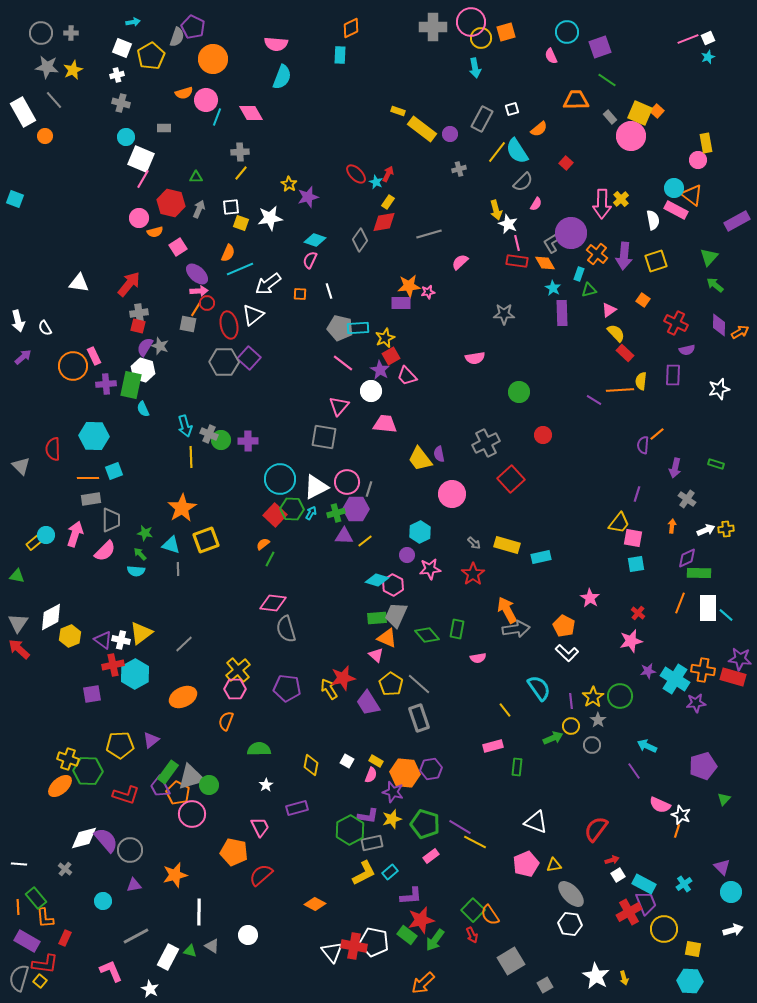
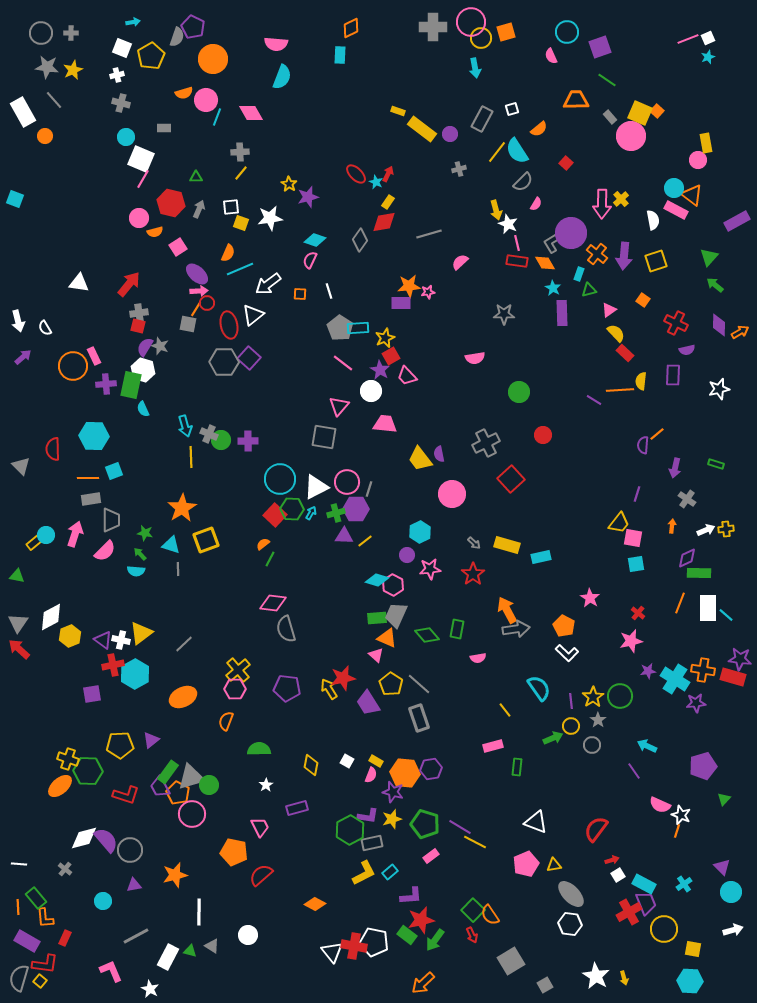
gray pentagon at (340, 328): rotated 20 degrees clockwise
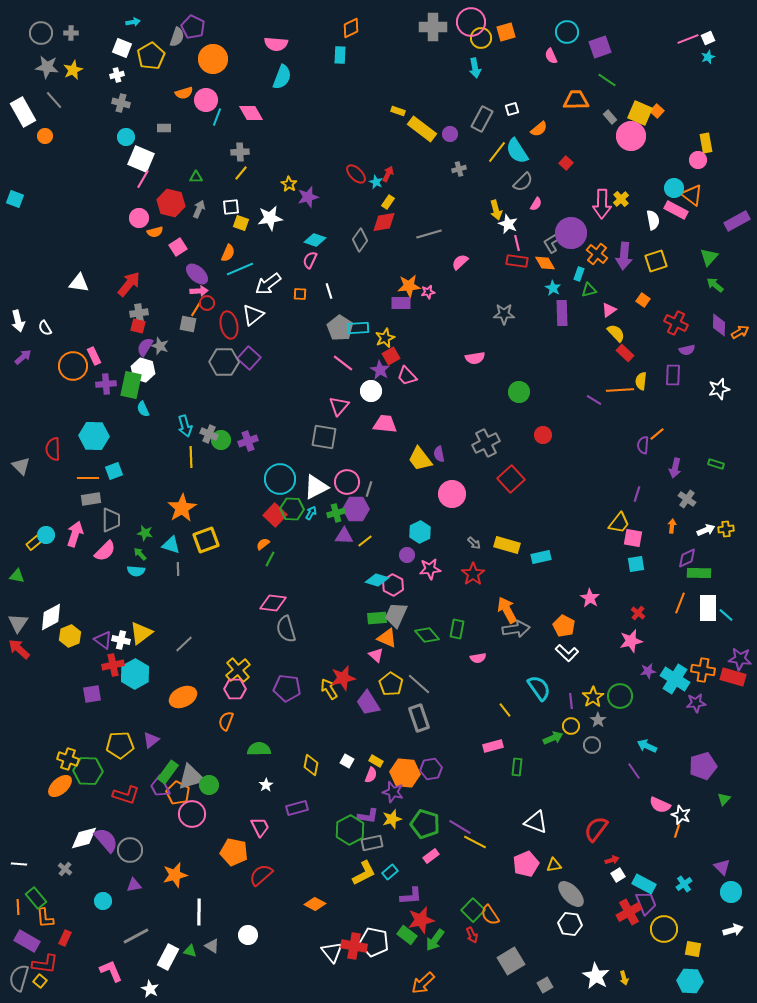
purple cross at (248, 441): rotated 18 degrees counterclockwise
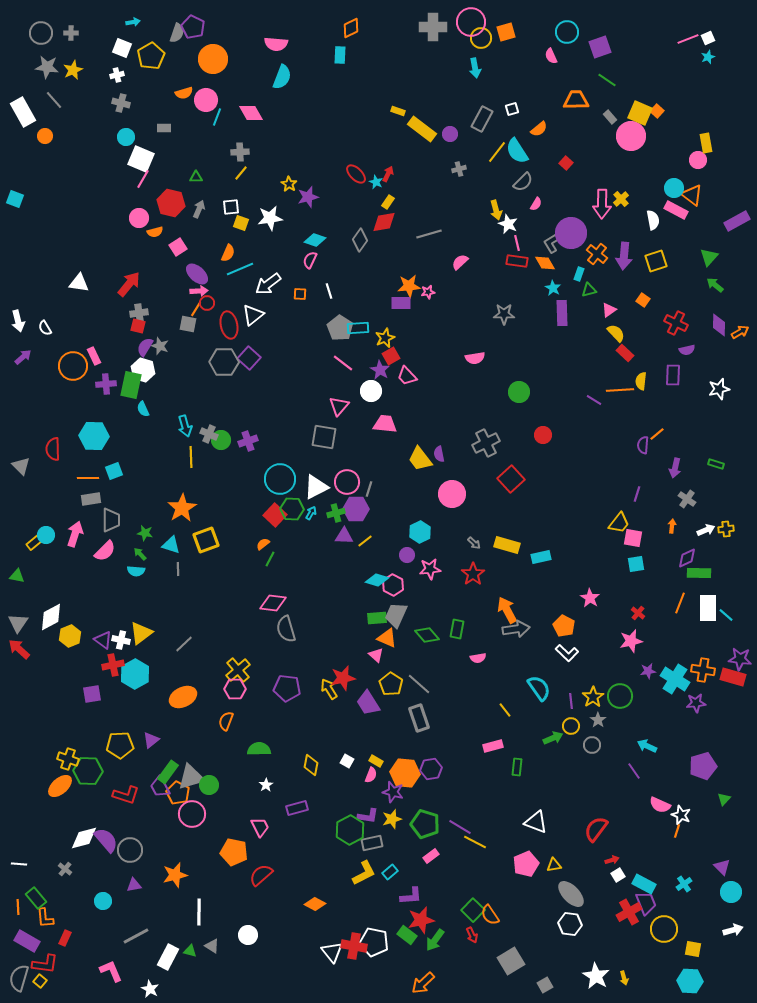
gray semicircle at (177, 37): moved 4 px up
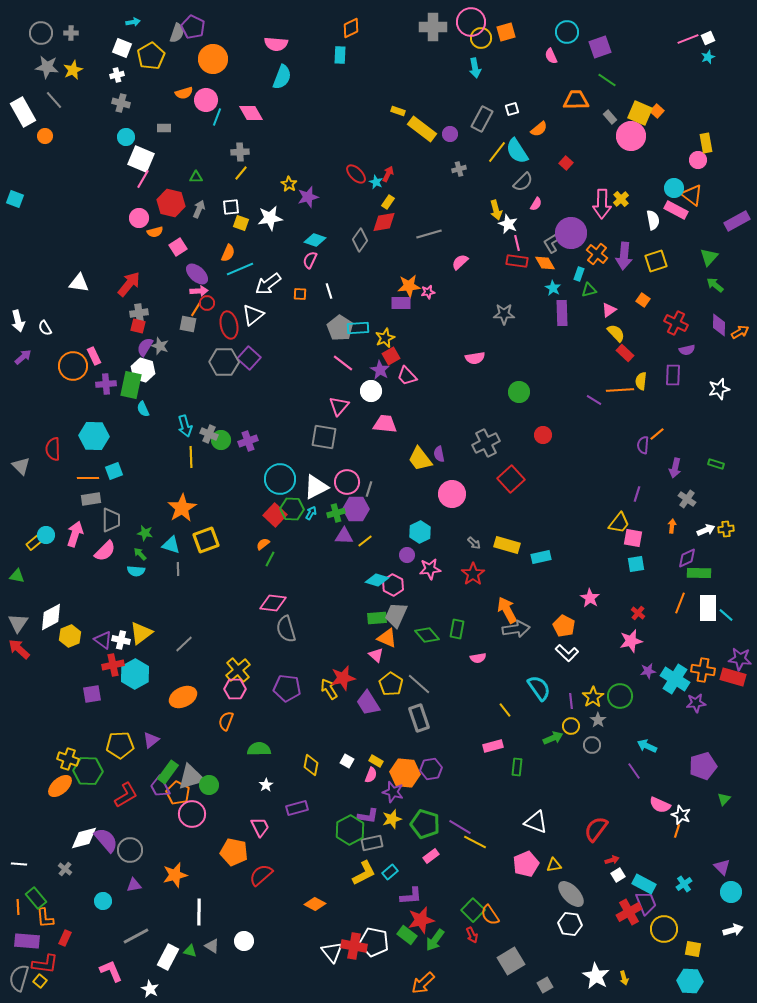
red L-shape at (126, 795): rotated 48 degrees counterclockwise
white circle at (248, 935): moved 4 px left, 6 px down
purple rectangle at (27, 941): rotated 25 degrees counterclockwise
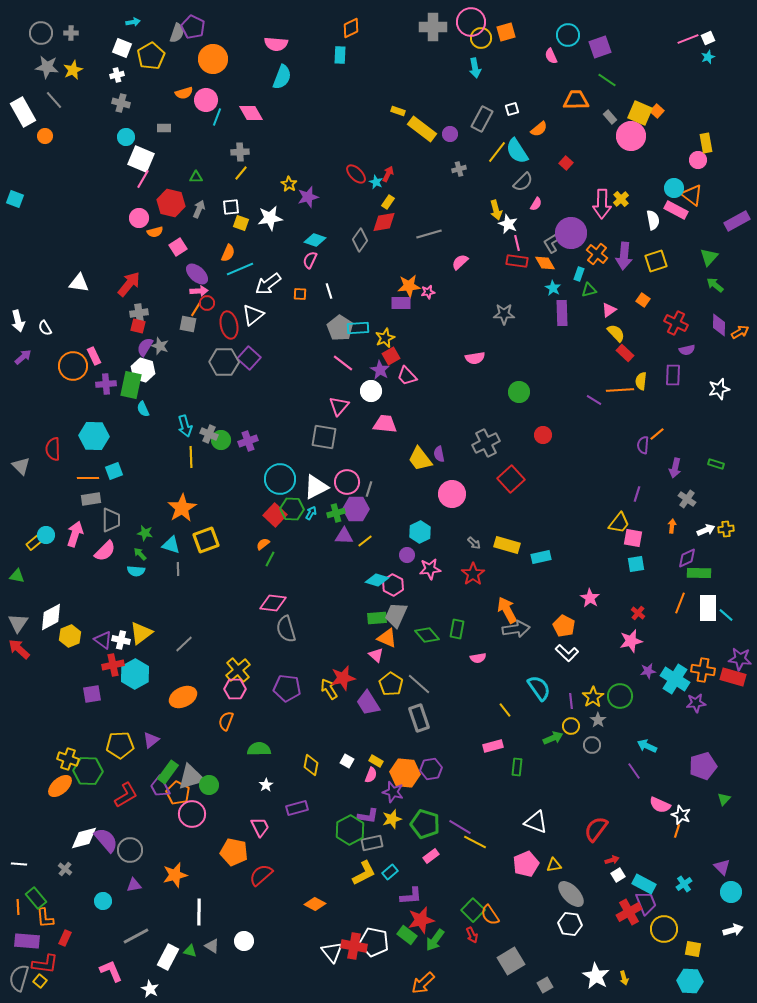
cyan circle at (567, 32): moved 1 px right, 3 px down
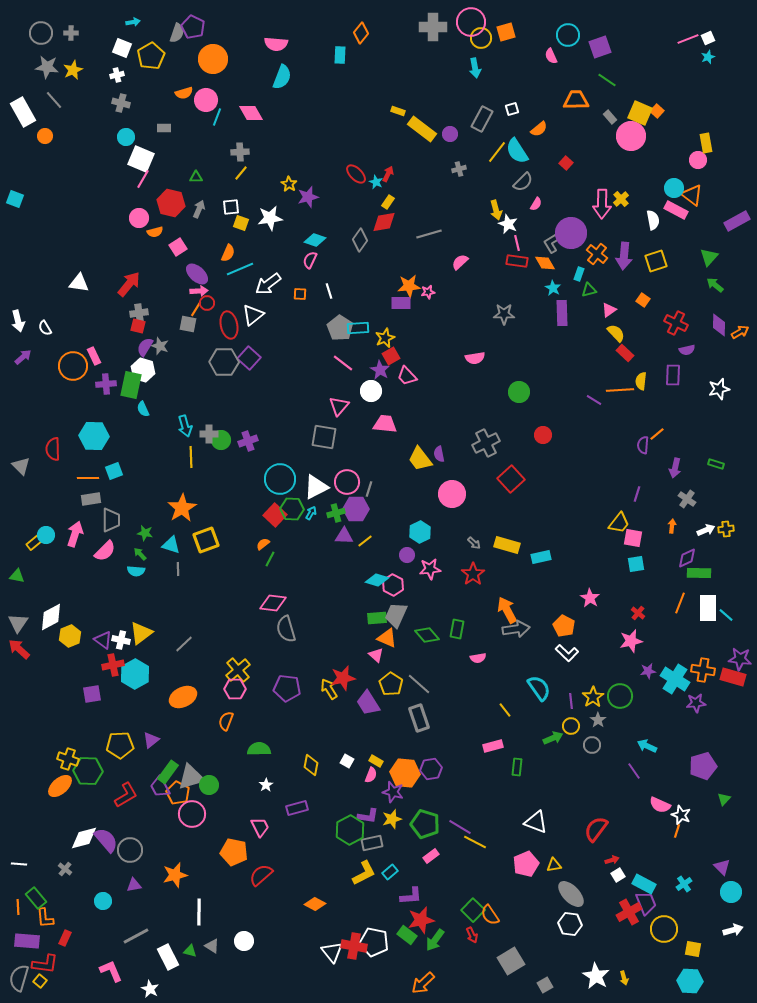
orange diamond at (351, 28): moved 10 px right, 5 px down; rotated 25 degrees counterclockwise
gray cross at (209, 434): rotated 24 degrees counterclockwise
white rectangle at (168, 957): rotated 55 degrees counterclockwise
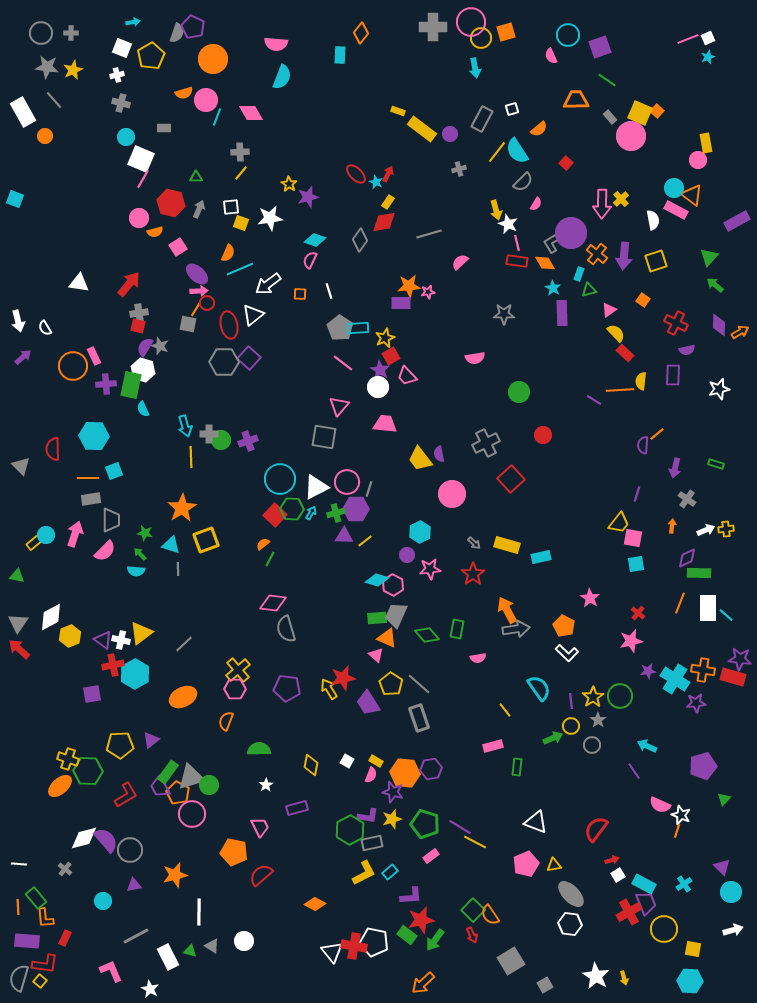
white circle at (371, 391): moved 7 px right, 4 px up
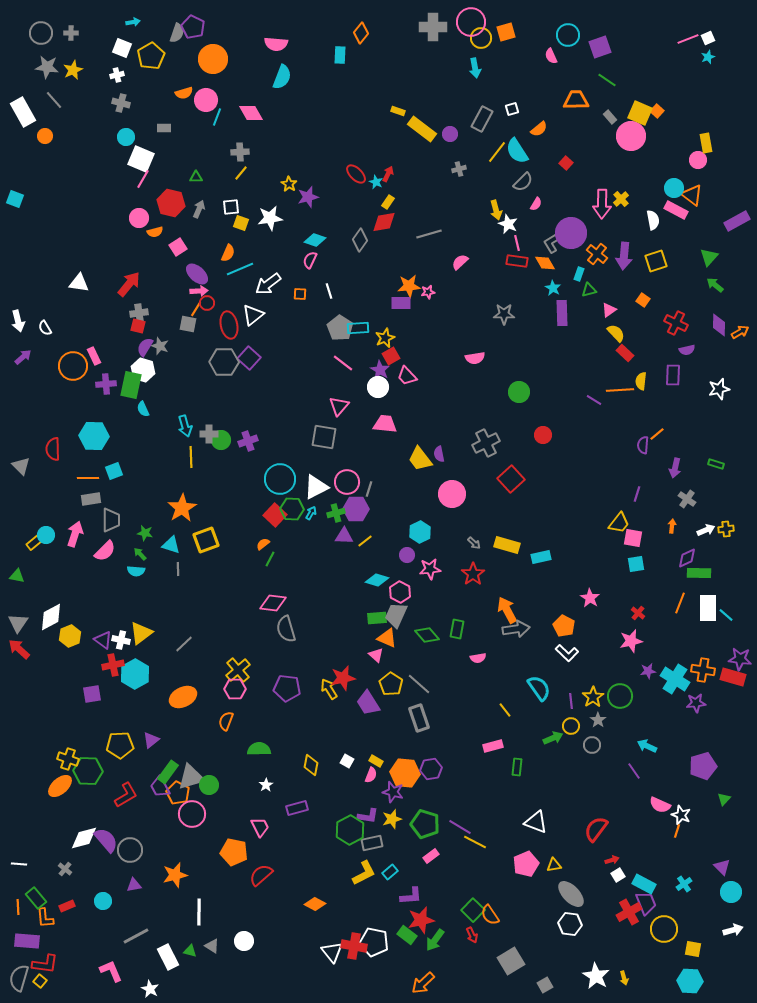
pink hexagon at (393, 585): moved 7 px right, 7 px down
red rectangle at (65, 938): moved 2 px right, 32 px up; rotated 42 degrees clockwise
